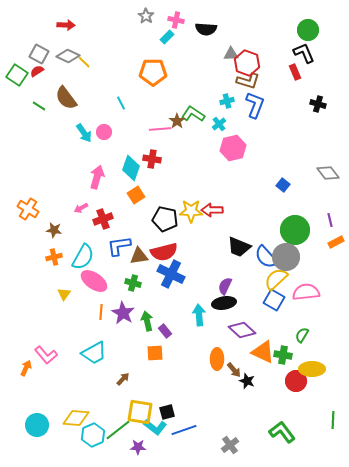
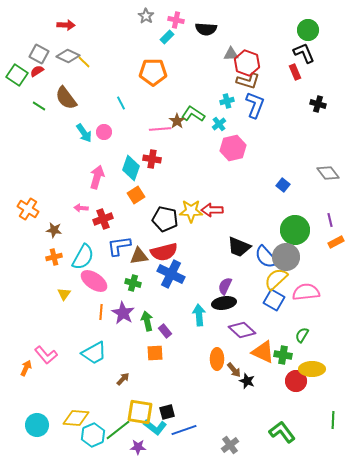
pink arrow at (81, 208): rotated 32 degrees clockwise
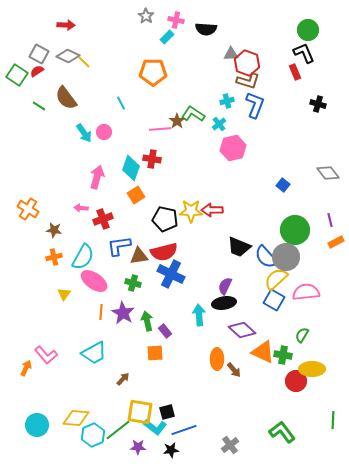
black star at (247, 381): moved 76 px left, 69 px down; rotated 28 degrees counterclockwise
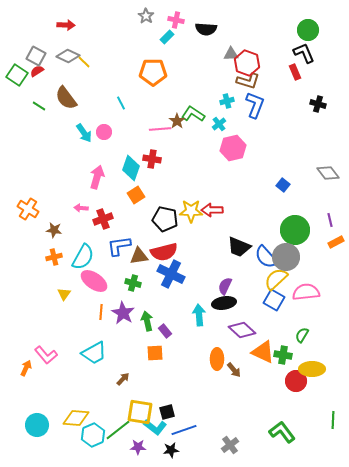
gray square at (39, 54): moved 3 px left, 2 px down
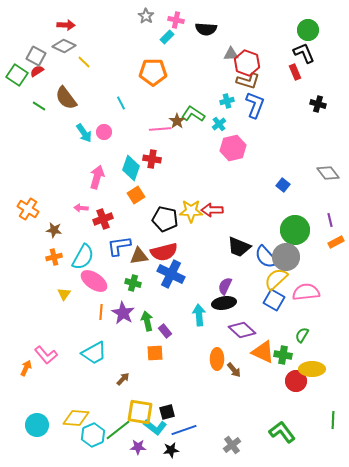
gray diamond at (68, 56): moved 4 px left, 10 px up
gray cross at (230, 445): moved 2 px right
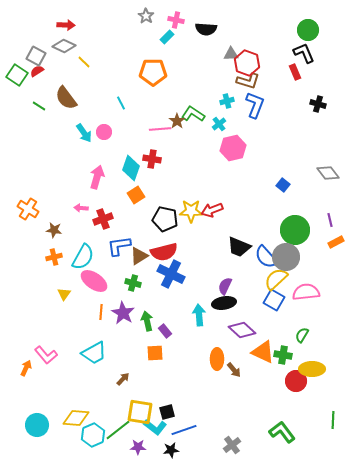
red arrow at (212, 210): rotated 20 degrees counterclockwise
brown triangle at (139, 256): rotated 24 degrees counterclockwise
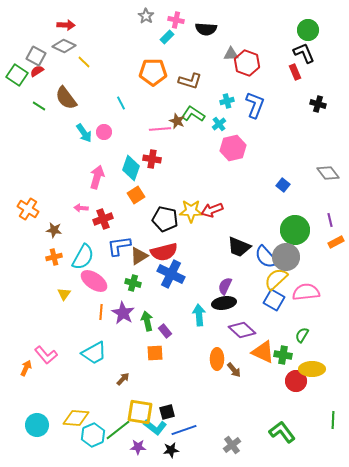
brown L-shape at (248, 81): moved 58 px left
brown star at (177, 121): rotated 14 degrees counterclockwise
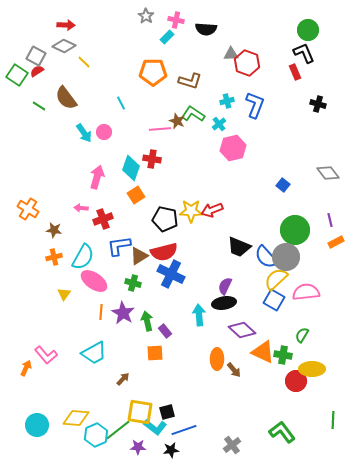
cyan hexagon at (93, 435): moved 3 px right
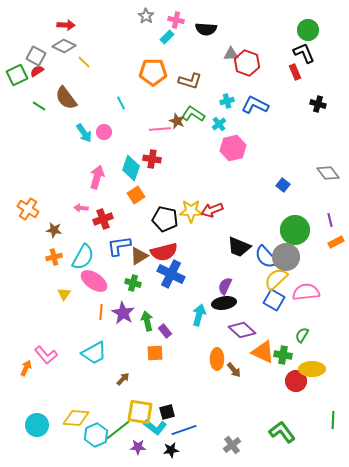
green square at (17, 75): rotated 30 degrees clockwise
blue L-shape at (255, 105): rotated 84 degrees counterclockwise
cyan arrow at (199, 315): rotated 20 degrees clockwise
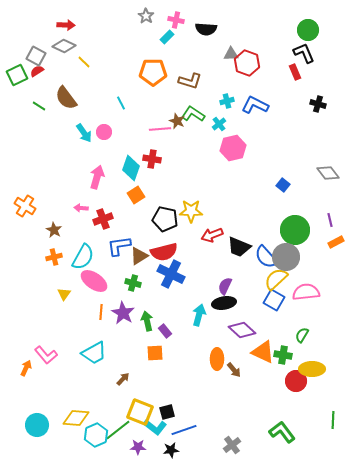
orange cross at (28, 209): moved 3 px left, 3 px up
red arrow at (212, 210): moved 25 px down
brown star at (54, 230): rotated 21 degrees clockwise
yellow square at (140, 412): rotated 12 degrees clockwise
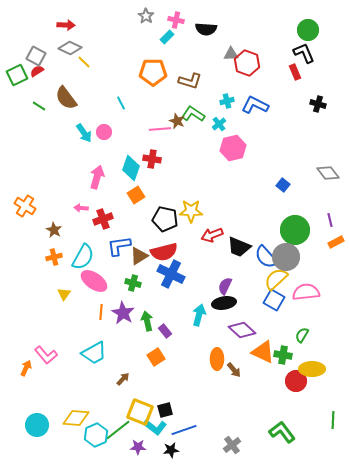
gray diamond at (64, 46): moved 6 px right, 2 px down
orange square at (155, 353): moved 1 px right, 4 px down; rotated 30 degrees counterclockwise
black square at (167, 412): moved 2 px left, 2 px up
